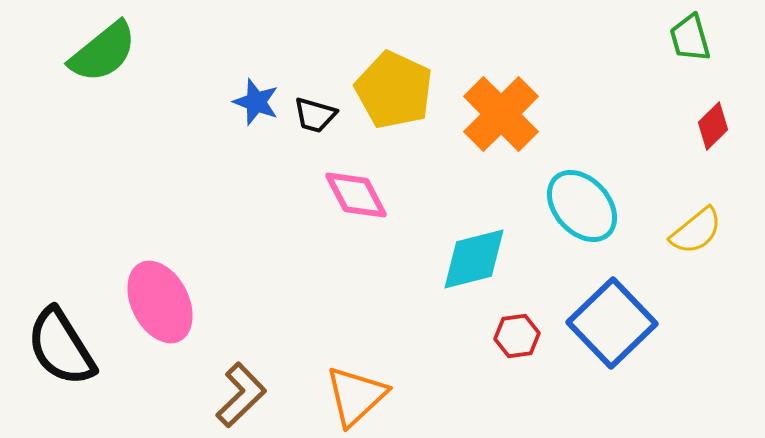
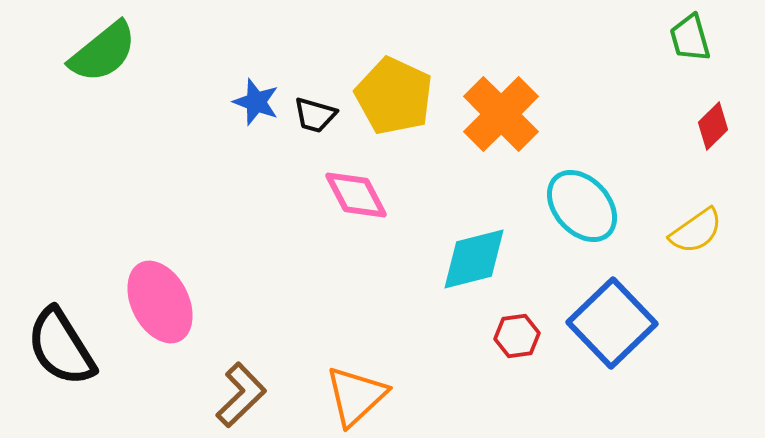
yellow pentagon: moved 6 px down
yellow semicircle: rotated 4 degrees clockwise
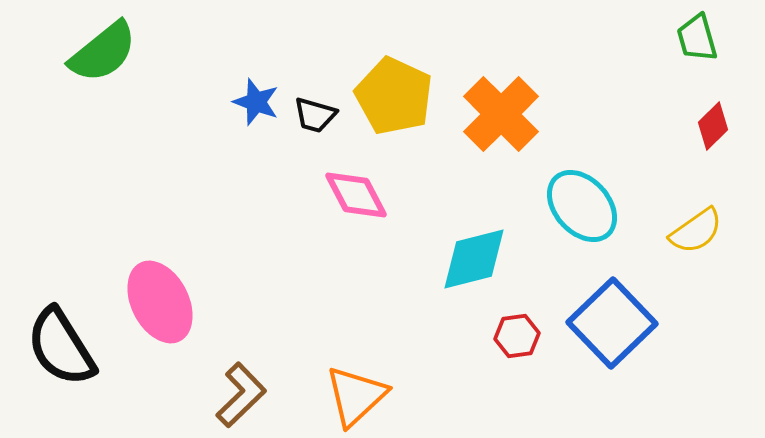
green trapezoid: moved 7 px right
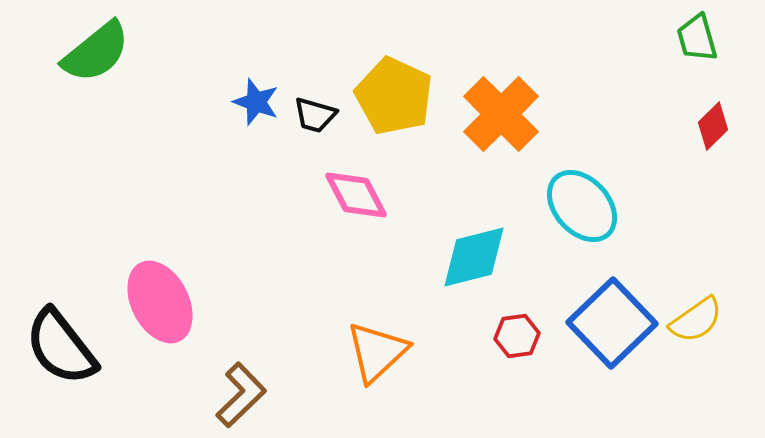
green semicircle: moved 7 px left
yellow semicircle: moved 89 px down
cyan diamond: moved 2 px up
black semicircle: rotated 6 degrees counterclockwise
orange triangle: moved 21 px right, 44 px up
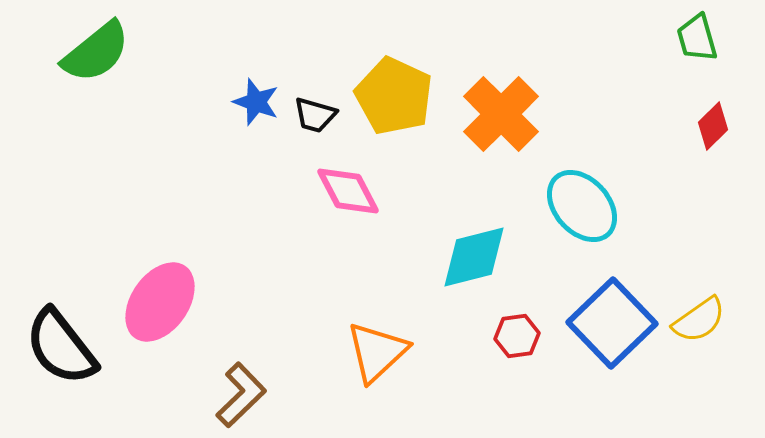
pink diamond: moved 8 px left, 4 px up
pink ellipse: rotated 62 degrees clockwise
yellow semicircle: moved 3 px right
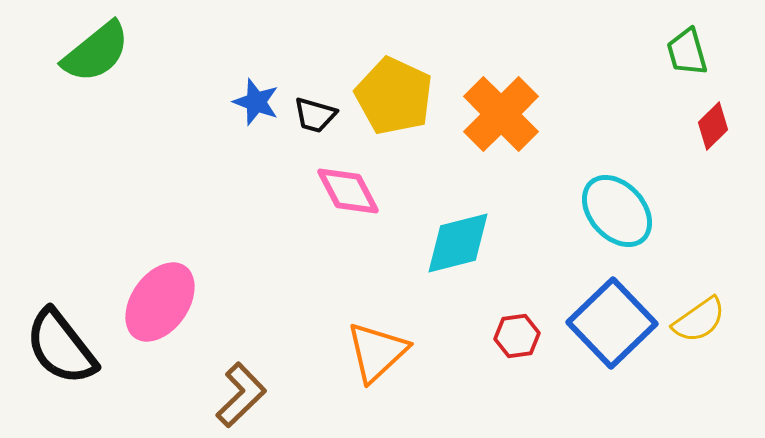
green trapezoid: moved 10 px left, 14 px down
cyan ellipse: moved 35 px right, 5 px down
cyan diamond: moved 16 px left, 14 px up
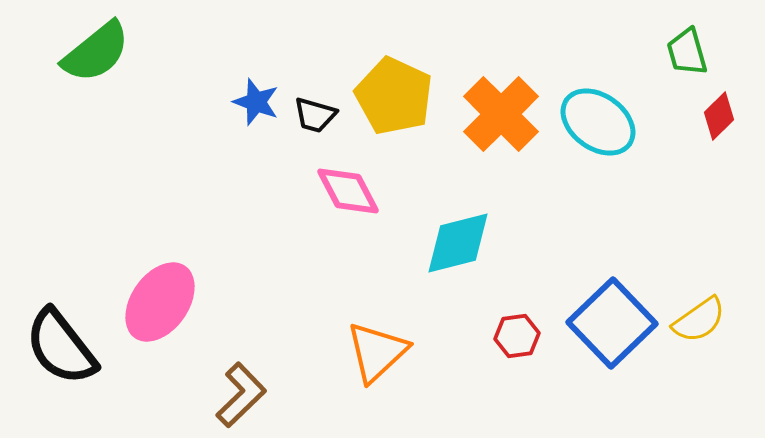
red diamond: moved 6 px right, 10 px up
cyan ellipse: moved 19 px left, 89 px up; rotated 12 degrees counterclockwise
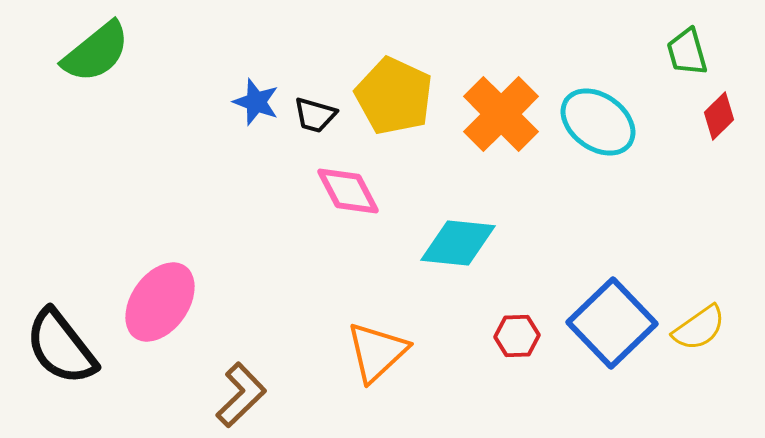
cyan diamond: rotated 20 degrees clockwise
yellow semicircle: moved 8 px down
red hexagon: rotated 6 degrees clockwise
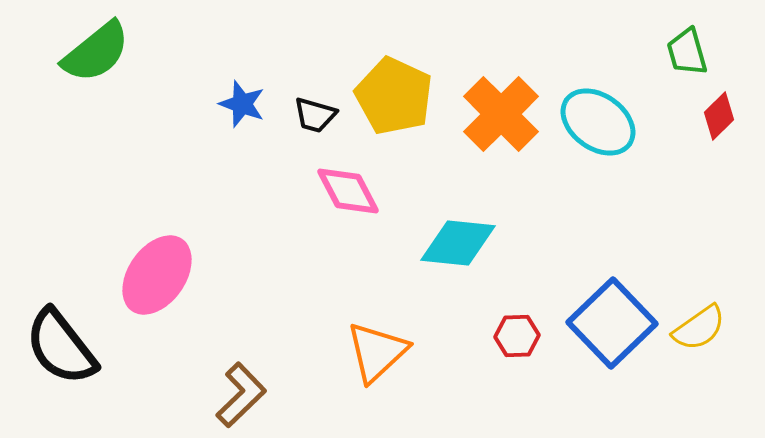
blue star: moved 14 px left, 2 px down
pink ellipse: moved 3 px left, 27 px up
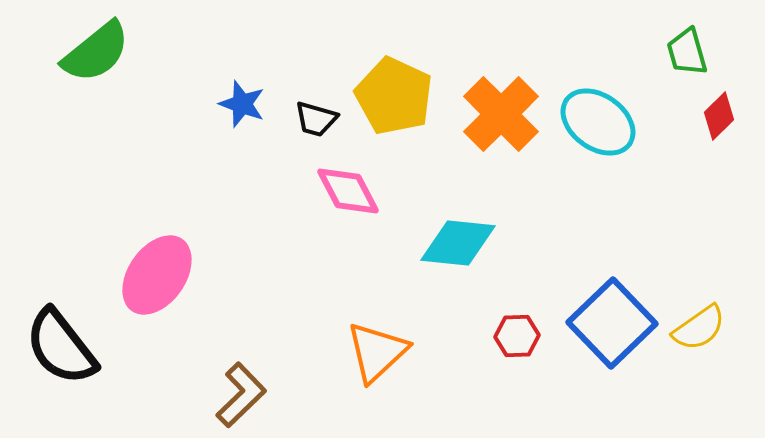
black trapezoid: moved 1 px right, 4 px down
